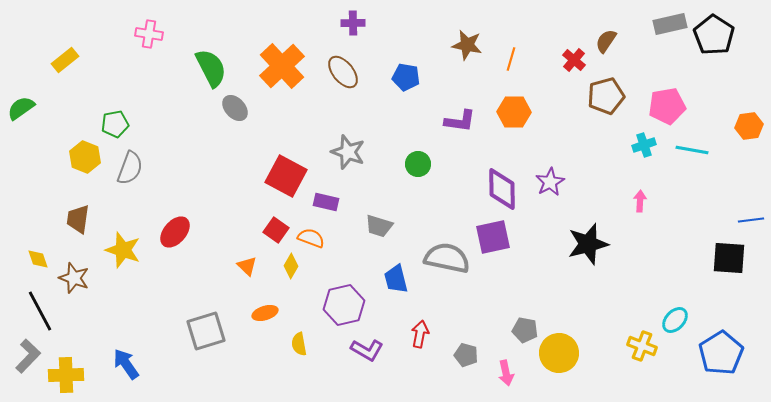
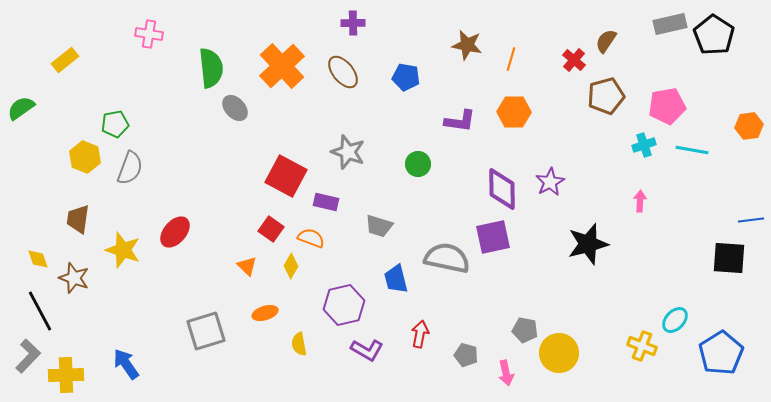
green semicircle at (211, 68): rotated 21 degrees clockwise
red square at (276, 230): moved 5 px left, 1 px up
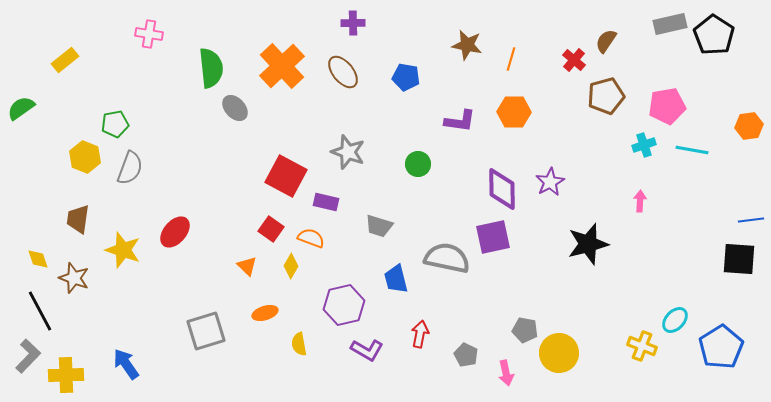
black square at (729, 258): moved 10 px right, 1 px down
blue pentagon at (721, 353): moved 6 px up
gray pentagon at (466, 355): rotated 10 degrees clockwise
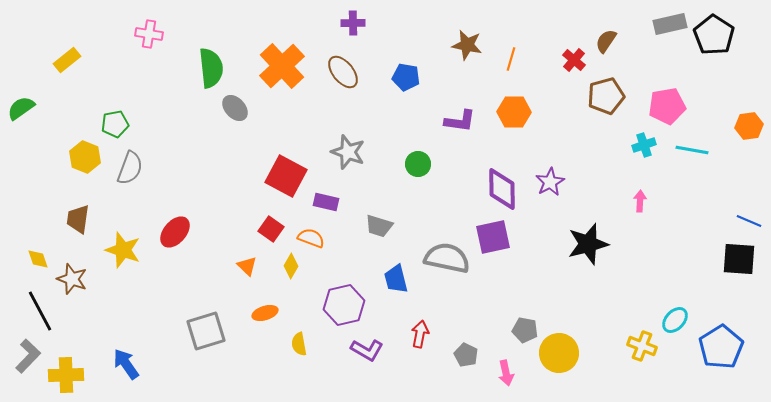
yellow rectangle at (65, 60): moved 2 px right
blue line at (751, 220): moved 2 px left, 1 px down; rotated 30 degrees clockwise
brown star at (74, 278): moved 2 px left, 1 px down
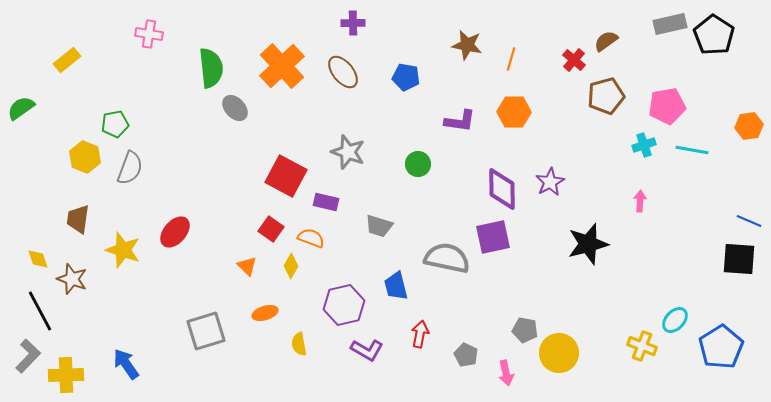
brown semicircle at (606, 41): rotated 20 degrees clockwise
blue trapezoid at (396, 279): moved 7 px down
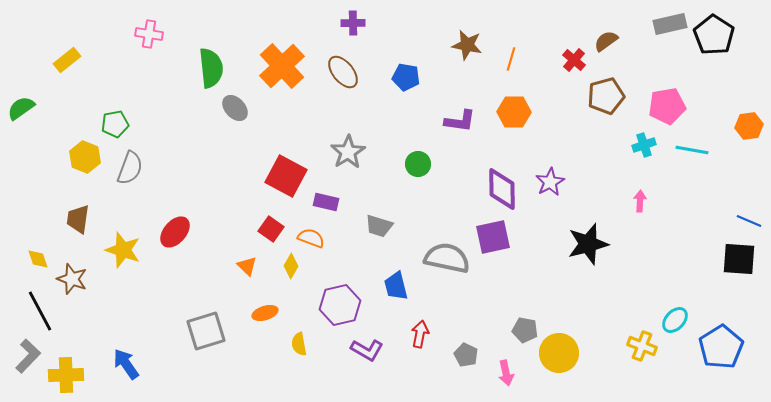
gray star at (348, 152): rotated 20 degrees clockwise
purple hexagon at (344, 305): moved 4 px left
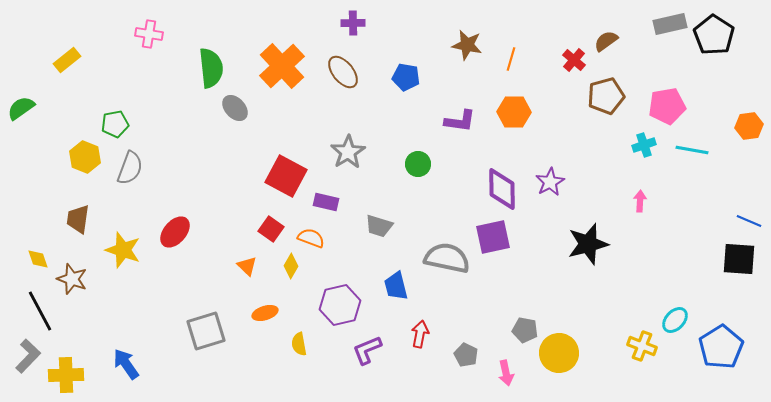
purple L-shape at (367, 350): rotated 128 degrees clockwise
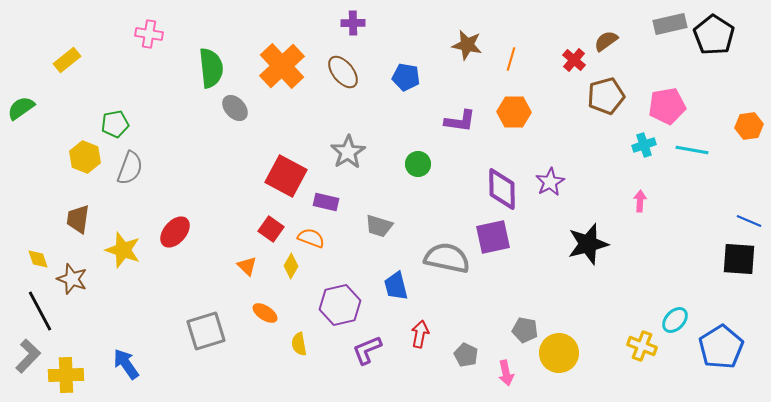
orange ellipse at (265, 313): rotated 50 degrees clockwise
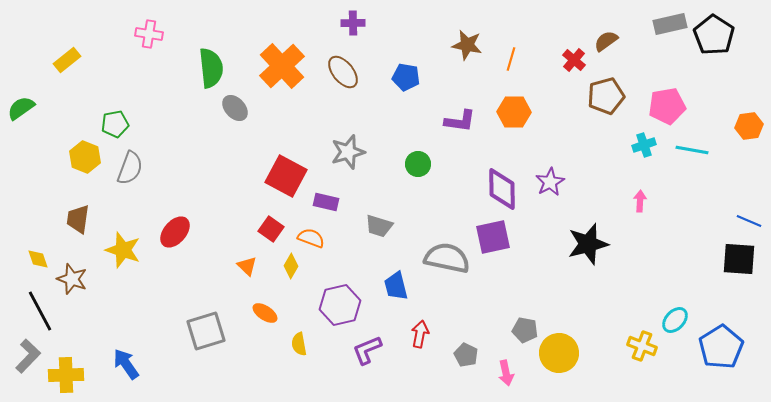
gray star at (348, 152): rotated 16 degrees clockwise
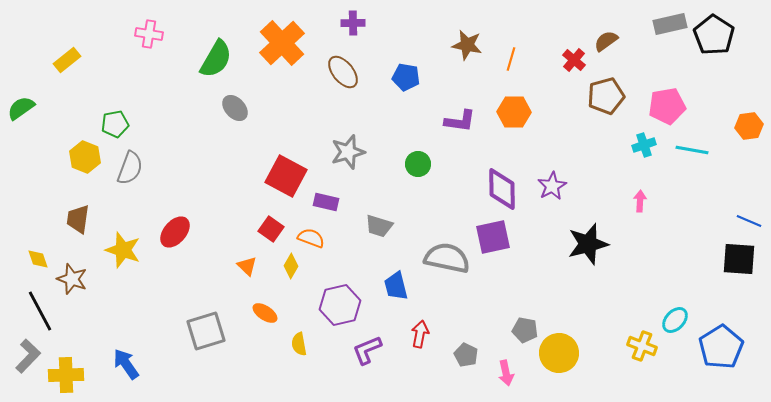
orange cross at (282, 66): moved 23 px up
green semicircle at (211, 68): moved 5 px right, 9 px up; rotated 36 degrees clockwise
purple star at (550, 182): moved 2 px right, 4 px down
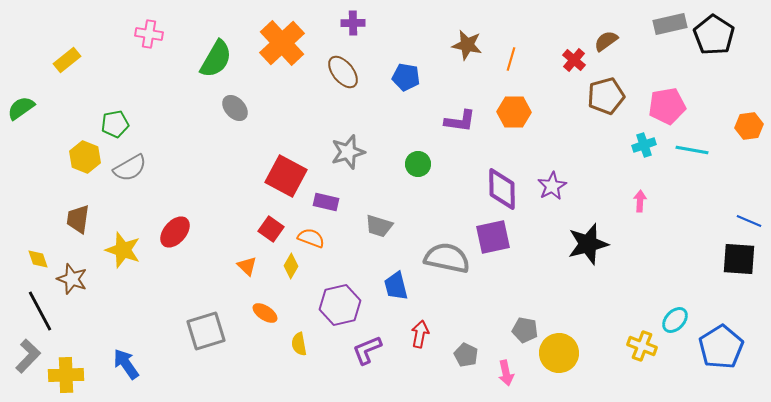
gray semicircle at (130, 168): rotated 40 degrees clockwise
